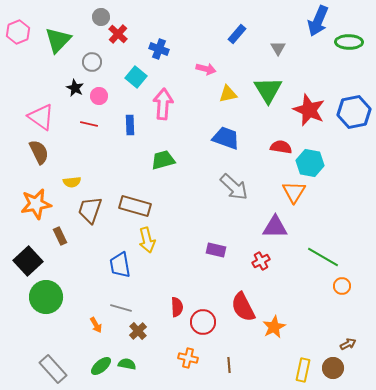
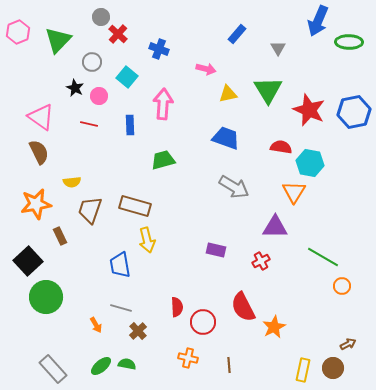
cyan square at (136, 77): moved 9 px left
gray arrow at (234, 187): rotated 12 degrees counterclockwise
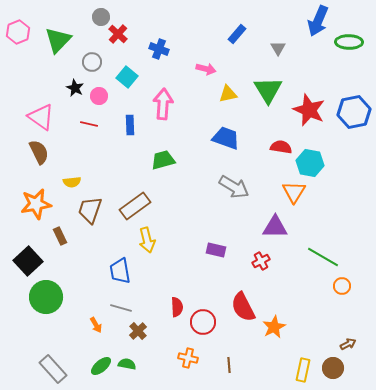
brown rectangle at (135, 206): rotated 52 degrees counterclockwise
blue trapezoid at (120, 265): moved 6 px down
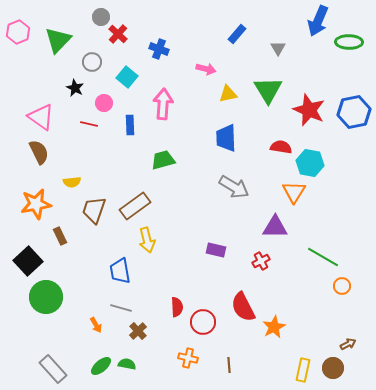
pink circle at (99, 96): moved 5 px right, 7 px down
blue trapezoid at (226, 138): rotated 112 degrees counterclockwise
brown trapezoid at (90, 210): moved 4 px right
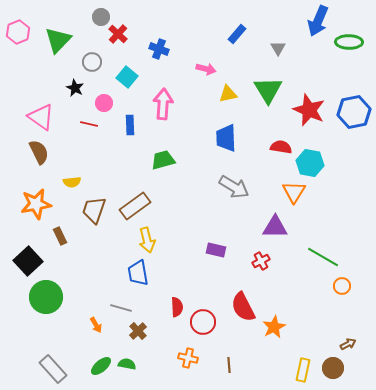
blue trapezoid at (120, 271): moved 18 px right, 2 px down
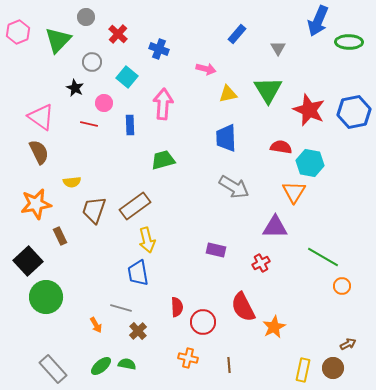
gray circle at (101, 17): moved 15 px left
red cross at (261, 261): moved 2 px down
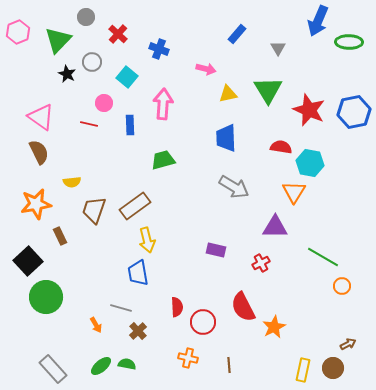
black star at (75, 88): moved 8 px left, 14 px up
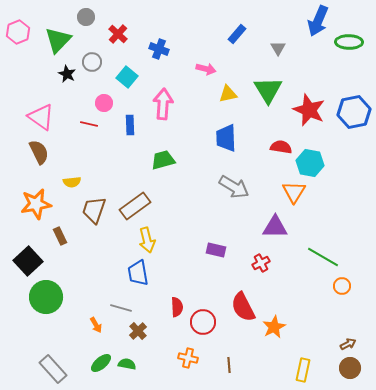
green ellipse at (101, 366): moved 3 px up
brown circle at (333, 368): moved 17 px right
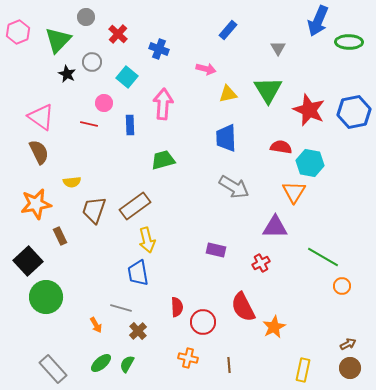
blue rectangle at (237, 34): moved 9 px left, 4 px up
green semicircle at (127, 364): rotated 72 degrees counterclockwise
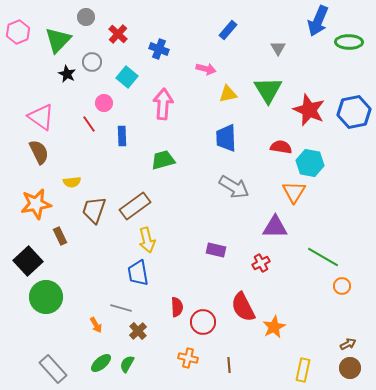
red line at (89, 124): rotated 42 degrees clockwise
blue rectangle at (130, 125): moved 8 px left, 11 px down
